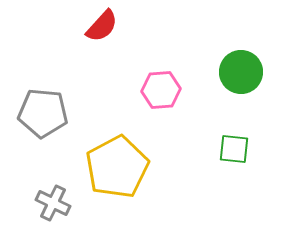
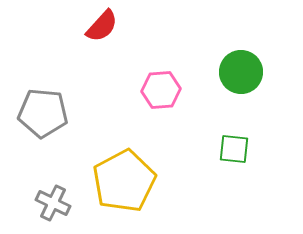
yellow pentagon: moved 7 px right, 14 px down
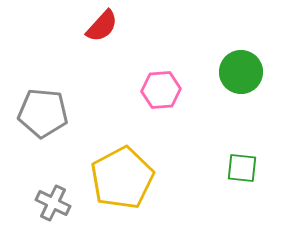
green square: moved 8 px right, 19 px down
yellow pentagon: moved 2 px left, 3 px up
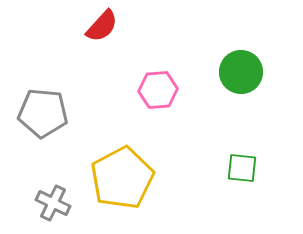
pink hexagon: moved 3 px left
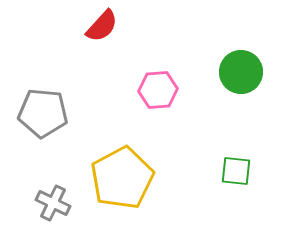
green square: moved 6 px left, 3 px down
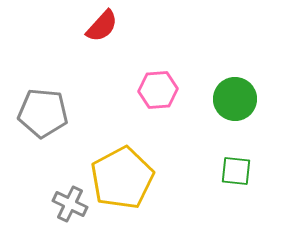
green circle: moved 6 px left, 27 px down
gray cross: moved 17 px right, 1 px down
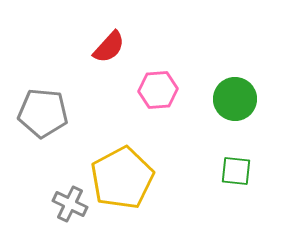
red semicircle: moved 7 px right, 21 px down
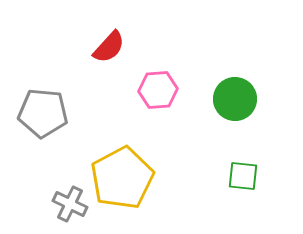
green square: moved 7 px right, 5 px down
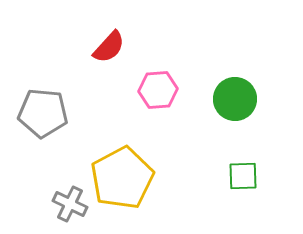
green square: rotated 8 degrees counterclockwise
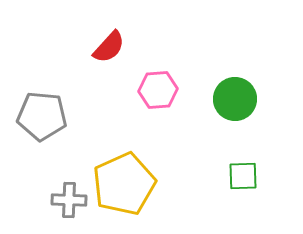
gray pentagon: moved 1 px left, 3 px down
yellow pentagon: moved 2 px right, 6 px down; rotated 4 degrees clockwise
gray cross: moved 1 px left, 4 px up; rotated 24 degrees counterclockwise
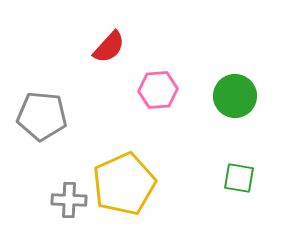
green circle: moved 3 px up
green square: moved 4 px left, 2 px down; rotated 12 degrees clockwise
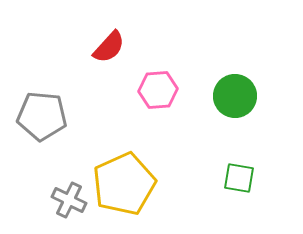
gray cross: rotated 24 degrees clockwise
